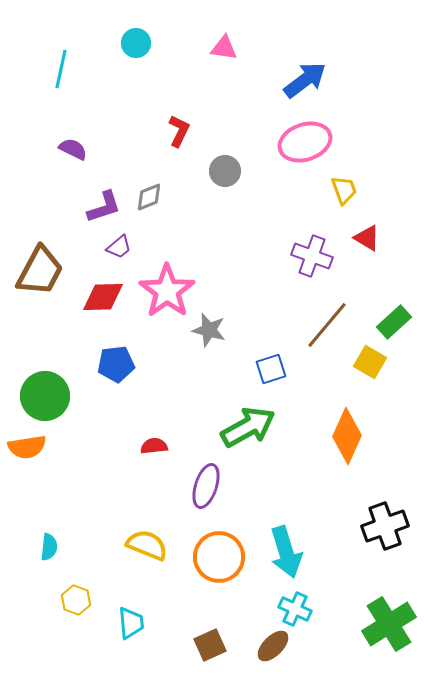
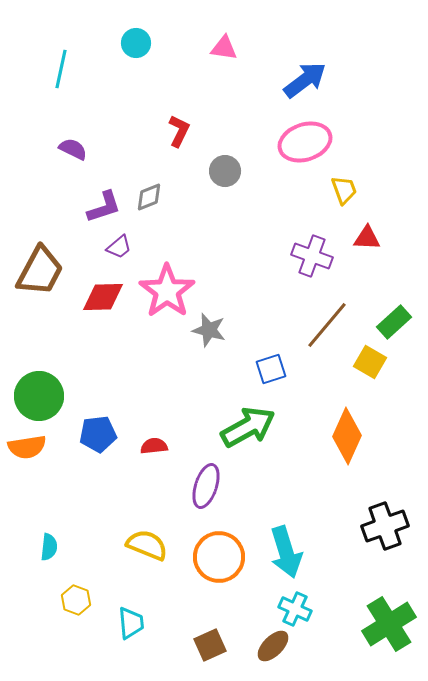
red triangle: rotated 28 degrees counterclockwise
blue pentagon: moved 18 px left, 70 px down
green circle: moved 6 px left
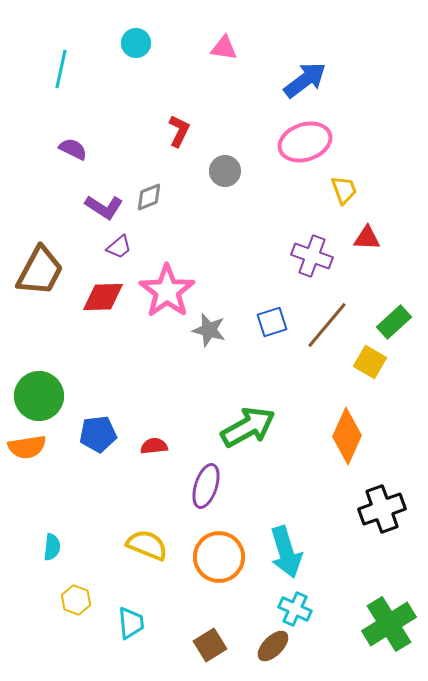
purple L-shape: rotated 51 degrees clockwise
blue square: moved 1 px right, 47 px up
black cross: moved 3 px left, 17 px up
cyan semicircle: moved 3 px right
brown square: rotated 8 degrees counterclockwise
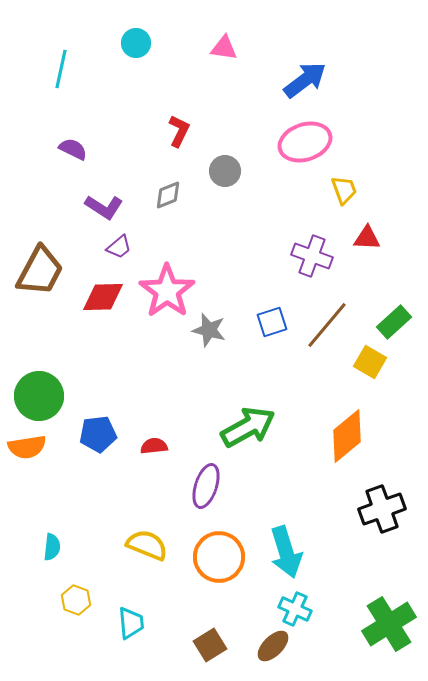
gray diamond: moved 19 px right, 2 px up
orange diamond: rotated 26 degrees clockwise
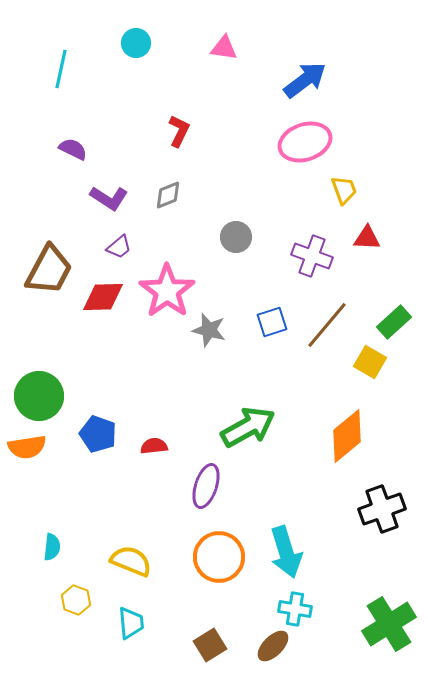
gray circle: moved 11 px right, 66 px down
purple L-shape: moved 5 px right, 9 px up
brown trapezoid: moved 9 px right, 1 px up
blue pentagon: rotated 27 degrees clockwise
yellow semicircle: moved 16 px left, 16 px down
cyan cross: rotated 16 degrees counterclockwise
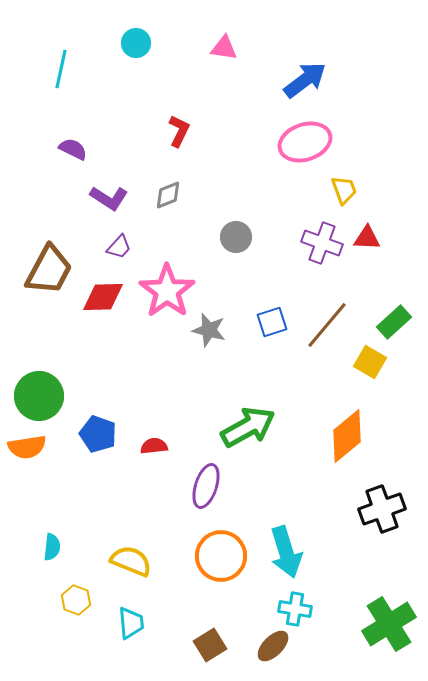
purple trapezoid: rotated 8 degrees counterclockwise
purple cross: moved 10 px right, 13 px up
orange circle: moved 2 px right, 1 px up
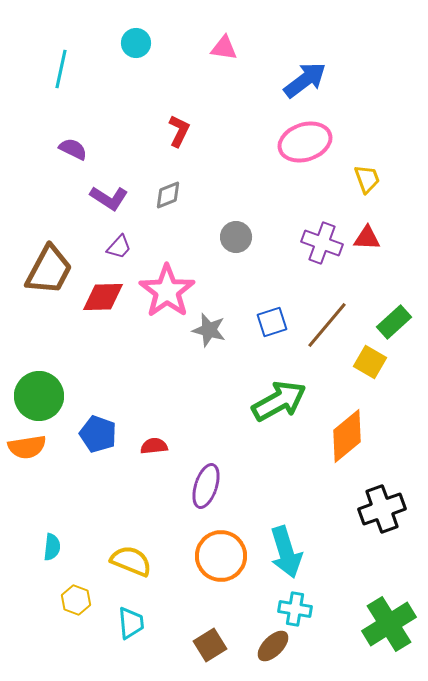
yellow trapezoid: moved 23 px right, 11 px up
green arrow: moved 31 px right, 26 px up
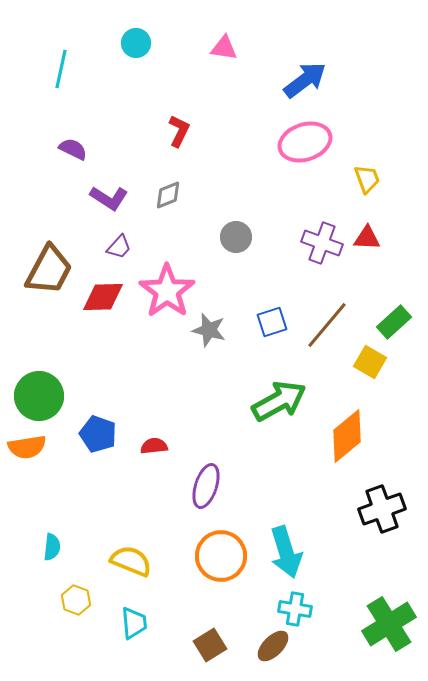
cyan trapezoid: moved 3 px right
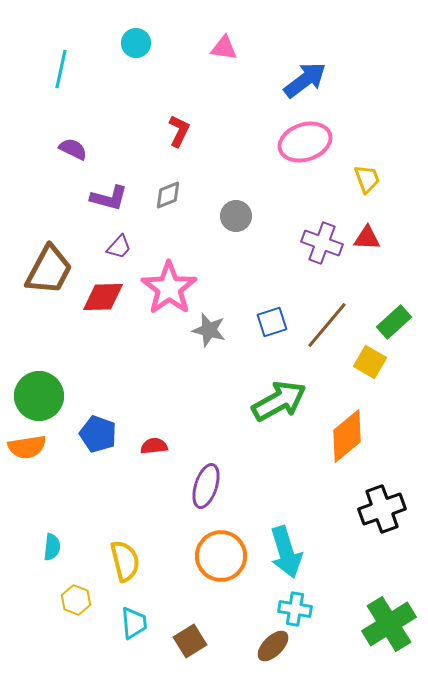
purple L-shape: rotated 18 degrees counterclockwise
gray circle: moved 21 px up
pink star: moved 2 px right, 3 px up
yellow semicircle: moved 6 px left; rotated 54 degrees clockwise
brown square: moved 20 px left, 4 px up
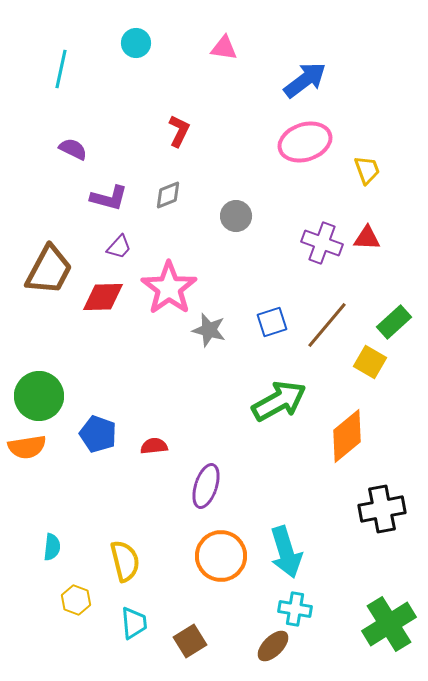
yellow trapezoid: moved 9 px up
black cross: rotated 9 degrees clockwise
